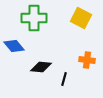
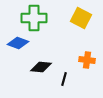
blue diamond: moved 4 px right, 3 px up; rotated 30 degrees counterclockwise
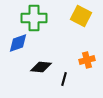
yellow square: moved 2 px up
blue diamond: rotated 40 degrees counterclockwise
orange cross: rotated 21 degrees counterclockwise
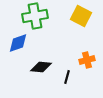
green cross: moved 1 px right, 2 px up; rotated 10 degrees counterclockwise
black line: moved 3 px right, 2 px up
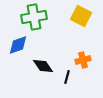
green cross: moved 1 px left, 1 px down
blue diamond: moved 2 px down
orange cross: moved 4 px left
black diamond: moved 2 px right, 1 px up; rotated 50 degrees clockwise
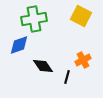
green cross: moved 2 px down
blue diamond: moved 1 px right
orange cross: rotated 14 degrees counterclockwise
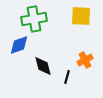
yellow square: rotated 25 degrees counterclockwise
orange cross: moved 2 px right
black diamond: rotated 20 degrees clockwise
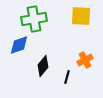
black diamond: rotated 55 degrees clockwise
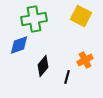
yellow square: rotated 25 degrees clockwise
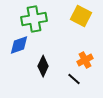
black diamond: rotated 15 degrees counterclockwise
black line: moved 7 px right, 2 px down; rotated 64 degrees counterclockwise
